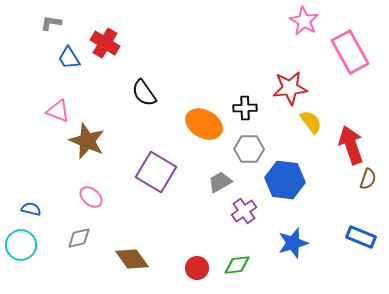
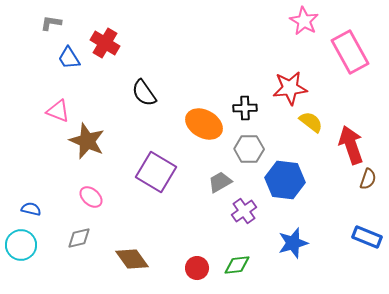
yellow semicircle: rotated 15 degrees counterclockwise
blue rectangle: moved 6 px right
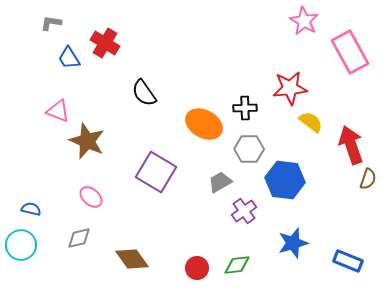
blue rectangle: moved 19 px left, 24 px down
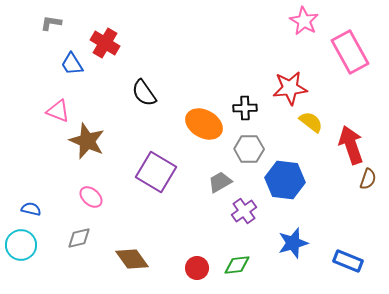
blue trapezoid: moved 3 px right, 6 px down
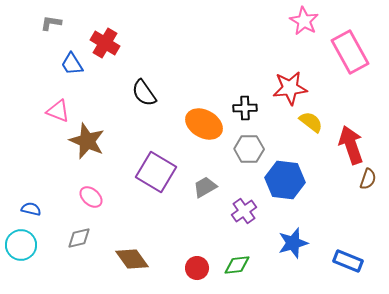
gray trapezoid: moved 15 px left, 5 px down
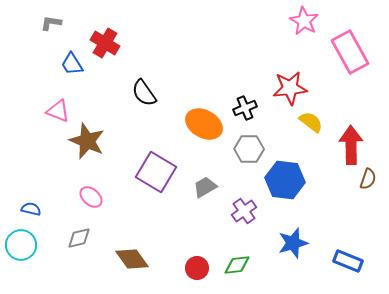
black cross: rotated 20 degrees counterclockwise
red arrow: rotated 18 degrees clockwise
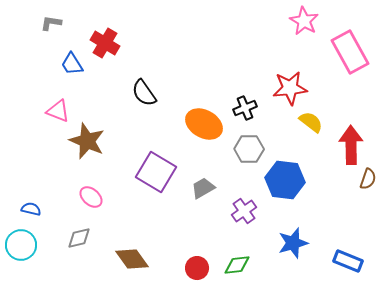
gray trapezoid: moved 2 px left, 1 px down
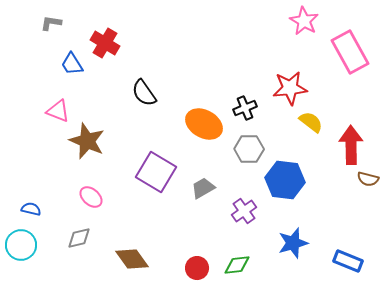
brown semicircle: rotated 85 degrees clockwise
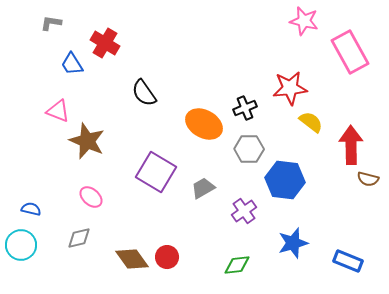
pink star: rotated 16 degrees counterclockwise
red circle: moved 30 px left, 11 px up
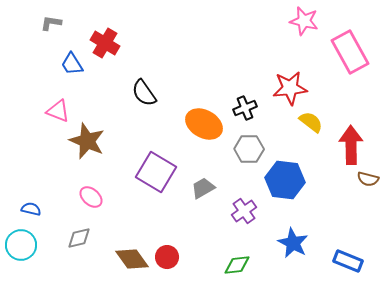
blue star: rotated 28 degrees counterclockwise
